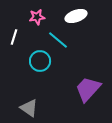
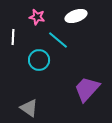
pink star: rotated 21 degrees clockwise
white line: moved 1 px left; rotated 14 degrees counterclockwise
cyan circle: moved 1 px left, 1 px up
purple trapezoid: moved 1 px left
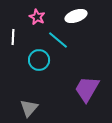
pink star: rotated 14 degrees clockwise
purple trapezoid: rotated 12 degrees counterclockwise
gray triangle: rotated 36 degrees clockwise
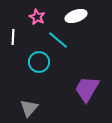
cyan circle: moved 2 px down
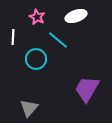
cyan circle: moved 3 px left, 3 px up
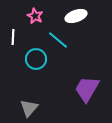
pink star: moved 2 px left, 1 px up
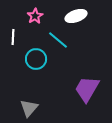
pink star: rotated 14 degrees clockwise
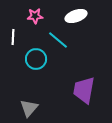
pink star: rotated 28 degrees clockwise
purple trapezoid: moved 3 px left, 1 px down; rotated 20 degrees counterclockwise
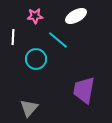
white ellipse: rotated 10 degrees counterclockwise
